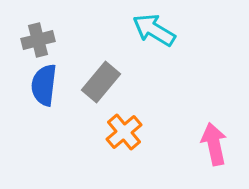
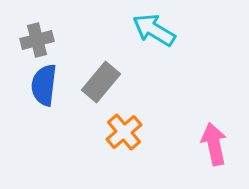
gray cross: moved 1 px left
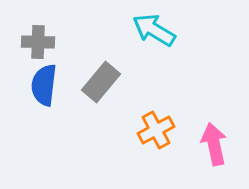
gray cross: moved 1 px right, 2 px down; rotated 16 degrees clockwise
orange cross: moved 32 px right, 2 px up; rotated 12 degrees clockwise
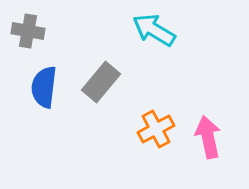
gray cross: moved 10 px left, 11 px up; rotated 8 degrees clockwise
blue semicircle: moved 2 px down
orange cross: moved 1 px up
pink arrow: moved 6 px left, 7 px up
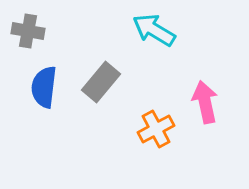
pink arrow: moved 3 px left, 35 px up
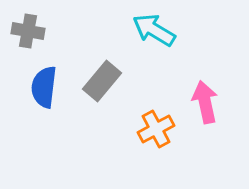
gray rectangle: moved 1 px right, 1 px up
